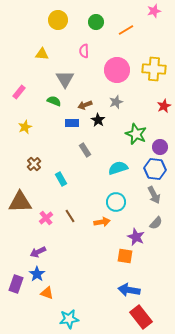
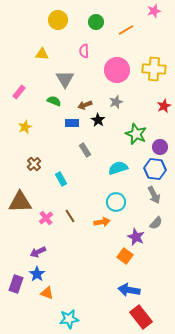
orange square: rotated 28 degrees clockwise
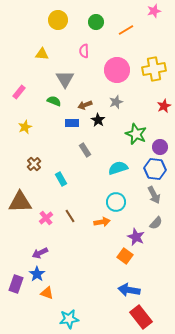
yellow cross: rotated 15 degrees counterclockwise
purple arrow: moved 2 px right, 1 px down
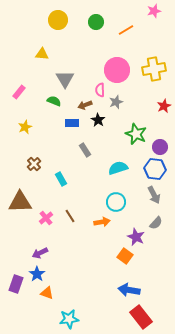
pink semicircle: moved 16 px right, 39 px down
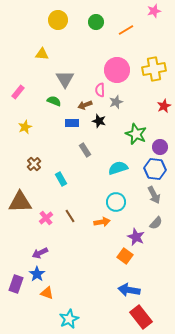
pink rectangle: moved 1 px left
black star: moved 1 px right, 1 px down; rotated 16 degrees counterclockwise
cyan star: rotated 18 degrees counterclockwise
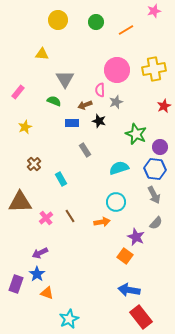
cyan semicircle: moved 1 px right
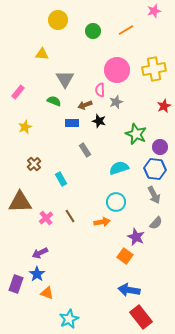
green circle: moved 3 px left, 9 px down
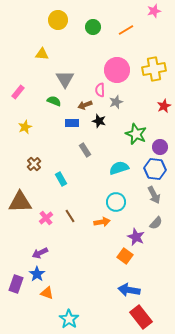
green circle: moved 4 px up
cyan star: rotated 12 degrees counterclockwise
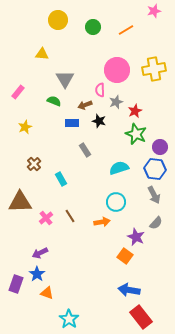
red star: moved 29 px left, 5 px down
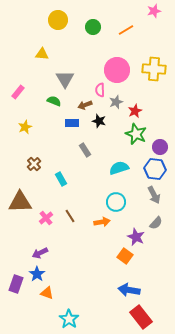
yellow cross: rotated 15 degrees clockwise
